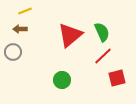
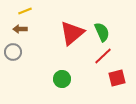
red triangle: moved 2 px right, 2 px up
green circle: moved 1 px up
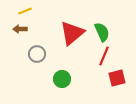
gray circle: moved 24 px right, 2 px down
red line: moved 1 px right; rotated 24 degrees counterclockwise
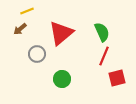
yellow line: moved 2 px right
brown arrow: rotated 40 degrees counterclockwise
red triangle: moved 11 px left
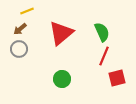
gray circle: moved 18 px left, 5 px up
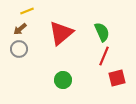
green circle: moved 1 px right, 1 px down
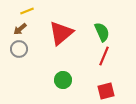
red square: moved 11 px left, 13 px down
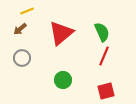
gray circle: moved 3 px right, 9 px down
